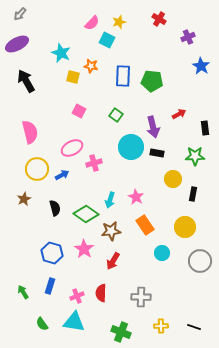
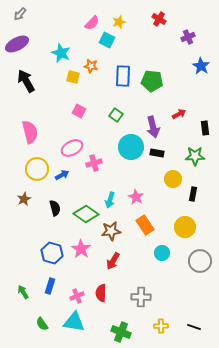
pink star at (84, 249): moved 3 px left
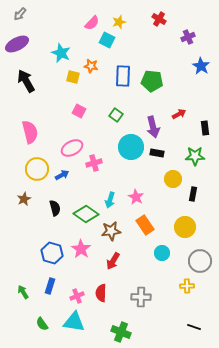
yellow cross at (161, 326): moved 26 px right, 40 px up
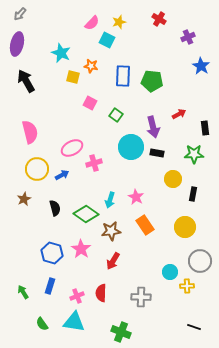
purple ellipse at (17, 44): rotated 50 degrees counterclockwise
pink square at (79, 111): moved 11 px right, 8 px up
green star at (195, 156): moved 1 px left, 2 px up
cyan circle at (162, 253): moved 8 px right, 19 px down
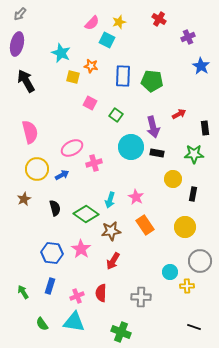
blue hexagon at (52, 253): rotated 10 degrees counterclockwise
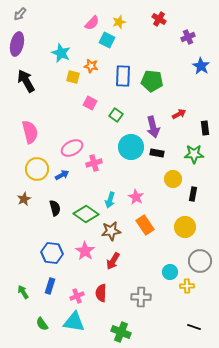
pink star at (81, 249): moved 4 px right, 2 px down
